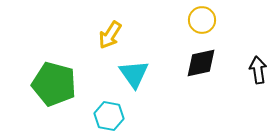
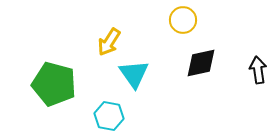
yellow circle: moved 19 px left
yellow arrow: moved 1 px left, 7 px down
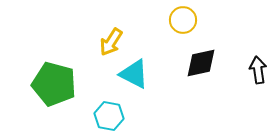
yellow arrow: moved 2 px right
cyan triangle: rotated 28 degrees counterclockwise
